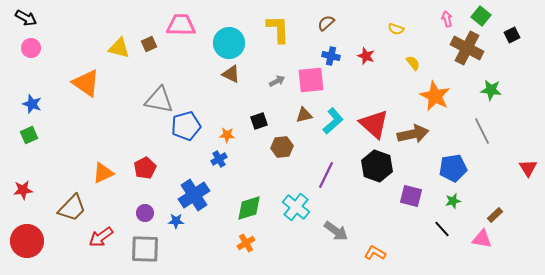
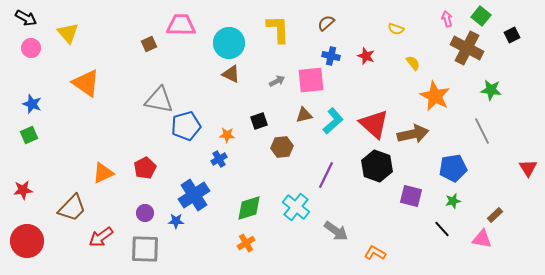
yellow triangle at (119, 48): moved 51 px left, 15 px up; rotated 35 degrees clockwise
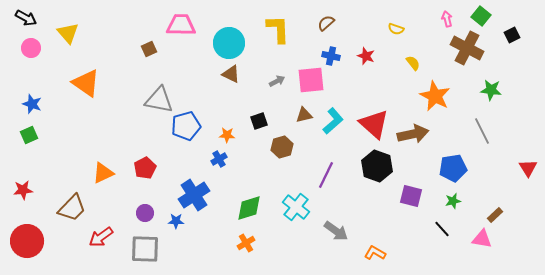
brown square at (149, 44): moved 5 px down
brown hexagon at (282, 147): rotated 10 degrees counterclockwise
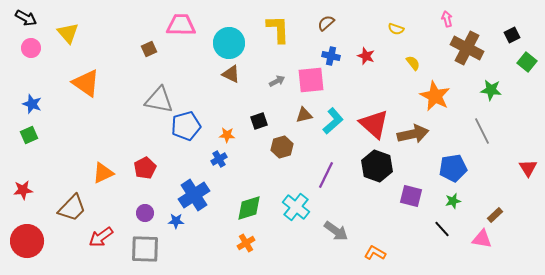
green square at (481, 16): moved 46 px right, 46 px down
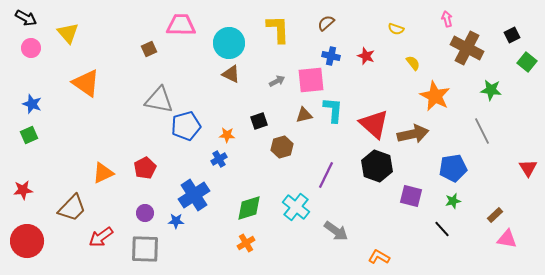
cyan L-shape at (333, 121): moved 11 px up; rotated 44 degrees counterclockwise
pink triangle at (482, 239): moved 25 px right
orange L-shape at (375, 253): moved 4 px right, 4 px down
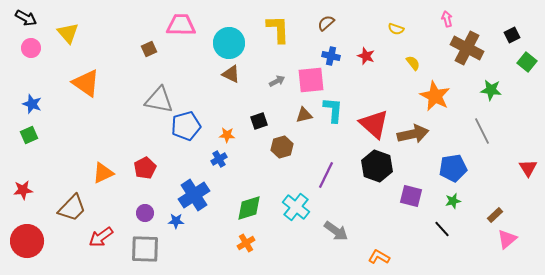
pink triangle at (507, 239): rotated 50 degrees counterclockwise
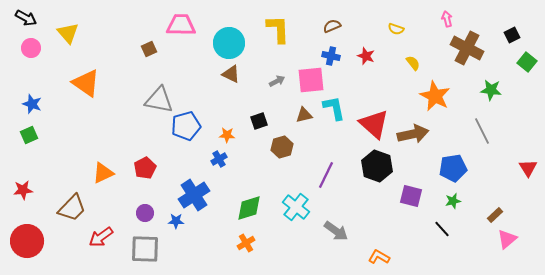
brown semicircle at (326, 23): moved 6 px right, 3 px down; rotated 18 degrees clockwise
cyan L-shape at (333, 110): moved 1 px right, 2 px up; rotated 16 degrees counterclockwise
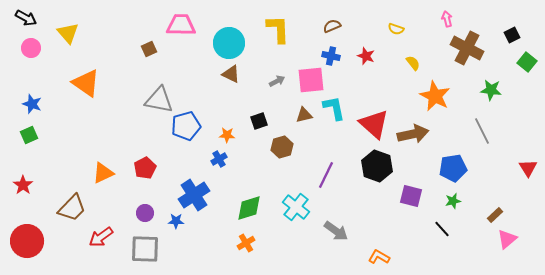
red star at (23, 190): moved 5 px up; rotated 30 degrees counterclockwise
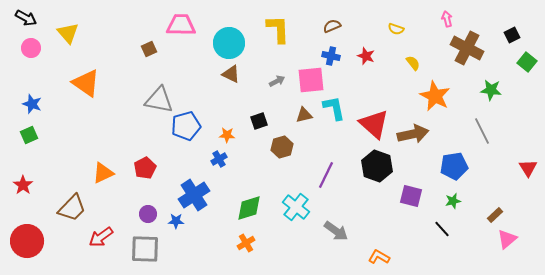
blue pentagon at (453, 168): moved 1 px right, 2 px up
purple circle at (145, 213): moved 3 px right, 1 px down
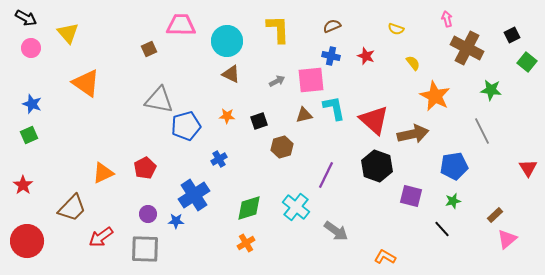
cyan circle at (229, 43): moved 2 px left, 2 px up
red triangle at (374, 124): moved 4 px up
orange star at (227, 135): moved 19 px up
orange L-shape at (379, 257): moved 6 px right
